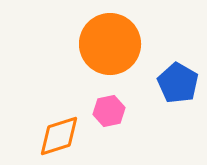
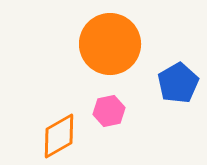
blue pentagon: rotated 12 degrees clockwise
orange diamond: rotated 12 degrees counterclockwise
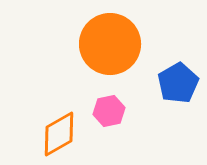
orange diamond: moved 2 px up
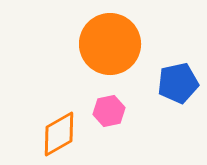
blue pentagon: rotated 18 degrees clockwise
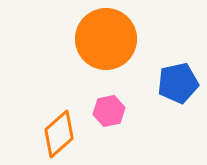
orange circle: moved 4 px left, 5 px up
orange diamond: rotated 12 degrees counterclockwise
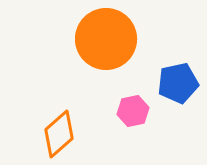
pink hexagon: moved 24 px right
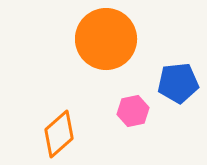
blue pentagon: rotated 6 degrees clockwise
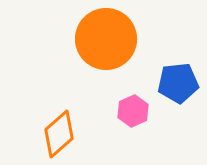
pink hexagon: rotated 12 degrees counterclockwise
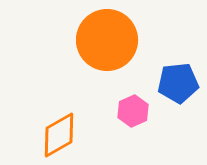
orange circle: moved 1 px right, 1 px down
orange diamond: moved 1 px down; rotated 12 degrees clockwise
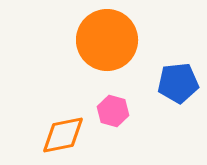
pink hexagon: moved 20 px left; rotated 20 degrees counterclockwise
orange diamond: moved 4 px right; rotated 18 degrees clockwise
